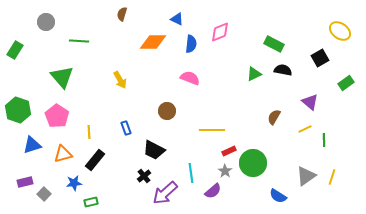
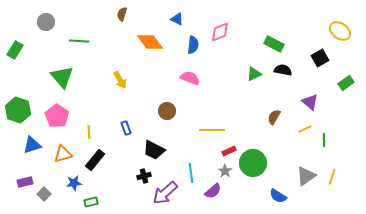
orange diamond at (153, 42): moved 3 px left; rotated 52 degrees clockwise
blue semicircle at (191, 44): moved 2 px right, 1 px down
black cross at (144, 176): rotated 24 degrees clockwise
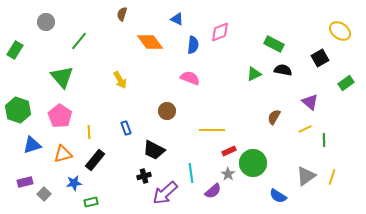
green line at (79, 41): rotated 54 degrees counterclockwise
pink pentagon at (57, 116): moved 3 px right
gray star at (225, 171): moved 3 px right, 3 px down
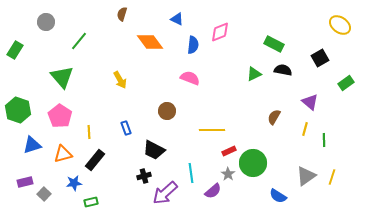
yellow ellipse at (340, 31): moved 6 px up
yellow line at (305, 129): rotated 48 degrees counterclockwise
